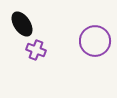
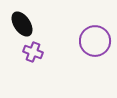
purple cross: moved 3 px left, 2 px down
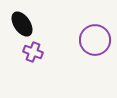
purple circle: moved 1 px up
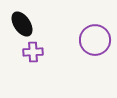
purple cross: rotated 24 degrees counterclockwise
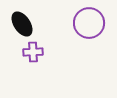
purple circle: moved 6 px left, 17 px up
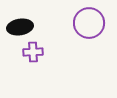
black ellipse: moved 2 px left, 3 px down; rotated 65 degrees counterclockwise
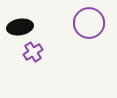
purple cross: rotated 30 degrees counterclockwise
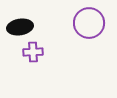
purple cross: rotated 30 degrees clockwise
